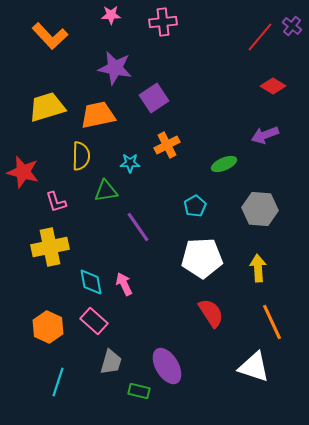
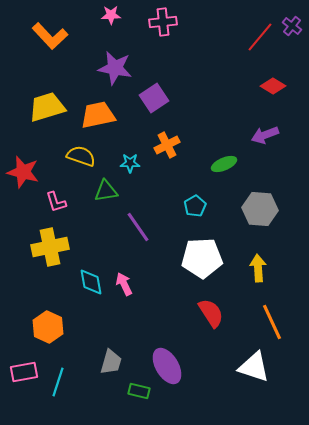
yellow semicircle: rotated 72 degrees counterclockwise
pink rectangle: moved 70 px left, 51 px down; rotated 52 degrees counterclockwise
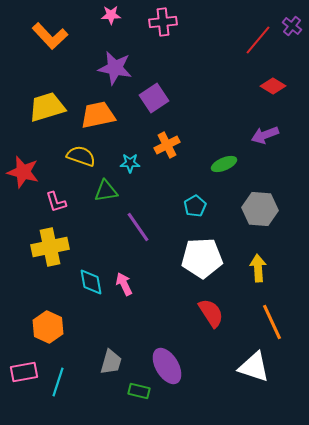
red line: moved 2 px left, 3 px down
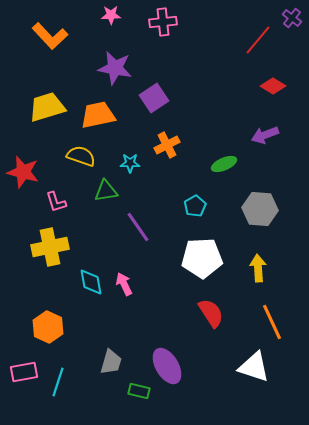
purple cross: moved 8 px up
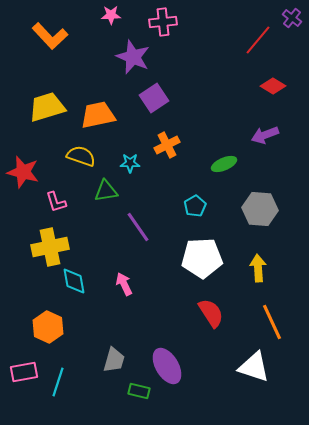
purple star: moved 18 px right, 11 px up; rotated 12 degrees clockwise
cyan diamond: moved 17 px left, 1 px up
gray trapezoid: moved 3 px right, 2 px up
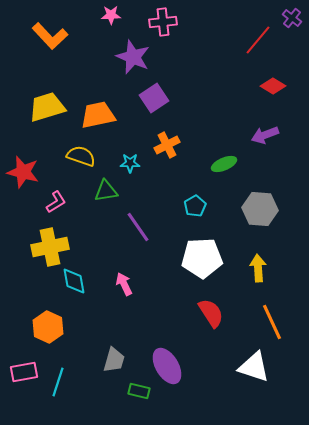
pink L-shape: rotated 105 degrees counterclockwise
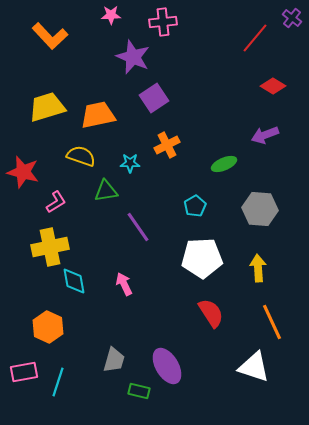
red line: moved 3 px left, 2 px up
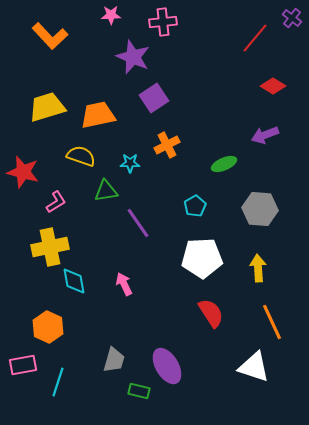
purple line: moved 4 px up
pink rectangle: moved 1 px left, 7 px up
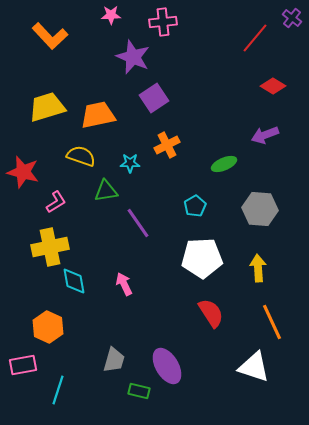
cyan line: moved 8 px down
